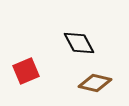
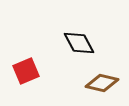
brown diamond: moved 7 px right
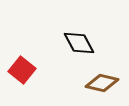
red square: moved 4 px left, 1 px up; rotated 28 degrees counterclockwise
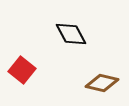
black diamond: moved 8 px left, 9 px up
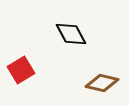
red square: moved 1 px left; rotated 20 degrees clockwise
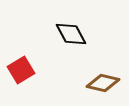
brown diamond: moved 1 px right
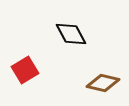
red square: moved 4 px right
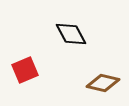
red square: rotated 8 degrees clockwise
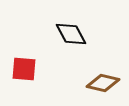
red square: moved 1 px left, 1 px up; rotated 28 degrees clockwise
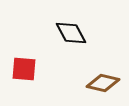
black diamond: moved 1 px up
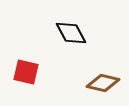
red square: moved 2 px right, 3 px down; rotated 8 degrees clockwise
